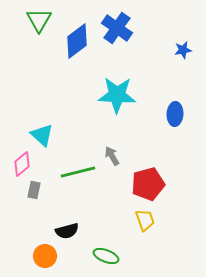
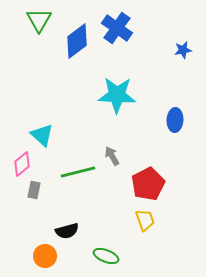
blue ellipse: moved 6 px down
red pentagon: rotated 12 degrees counterclockwise
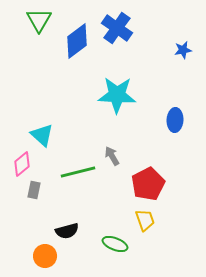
green ellipse: moved 9 px right, 12 px up
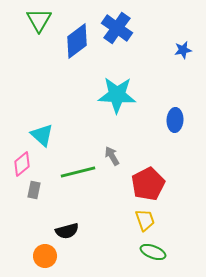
green ellipse: moved 38 px right, 8 px down
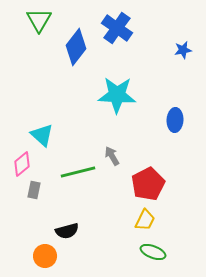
blue diamond: moved 1 px left, 6 px down; rotated 15 degrees counterclockwise
yellow trapezoid: rotated 45 degrees clockwise
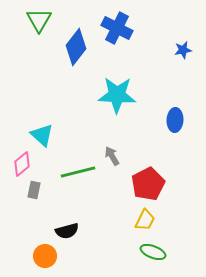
blue cross: rotated 8 degrees counterclockwise
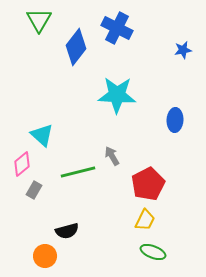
gray rectangle: rotated 18 degrees clockwise
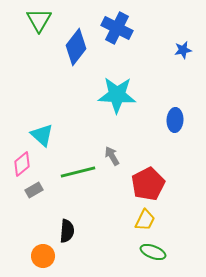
gray rectangle: rotated 30 degrees clockwise
black semicircle: rotated 70 degrees counterclockwise
orange circle: moved 2 px left
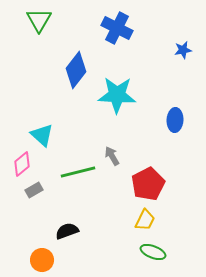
blue diamond: moved 23 px down
black semicircle: rotated 115 degrees counterclockwise
orange circle: moved 1 px left, 4 px down
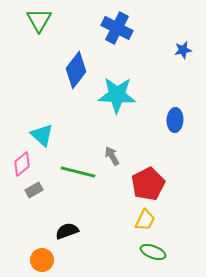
green line: rotated 28 degrees clockwise
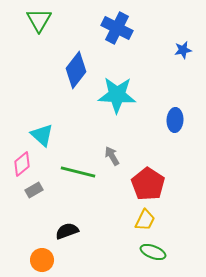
red pentagon: rotated 12 degrees counterclockwise
